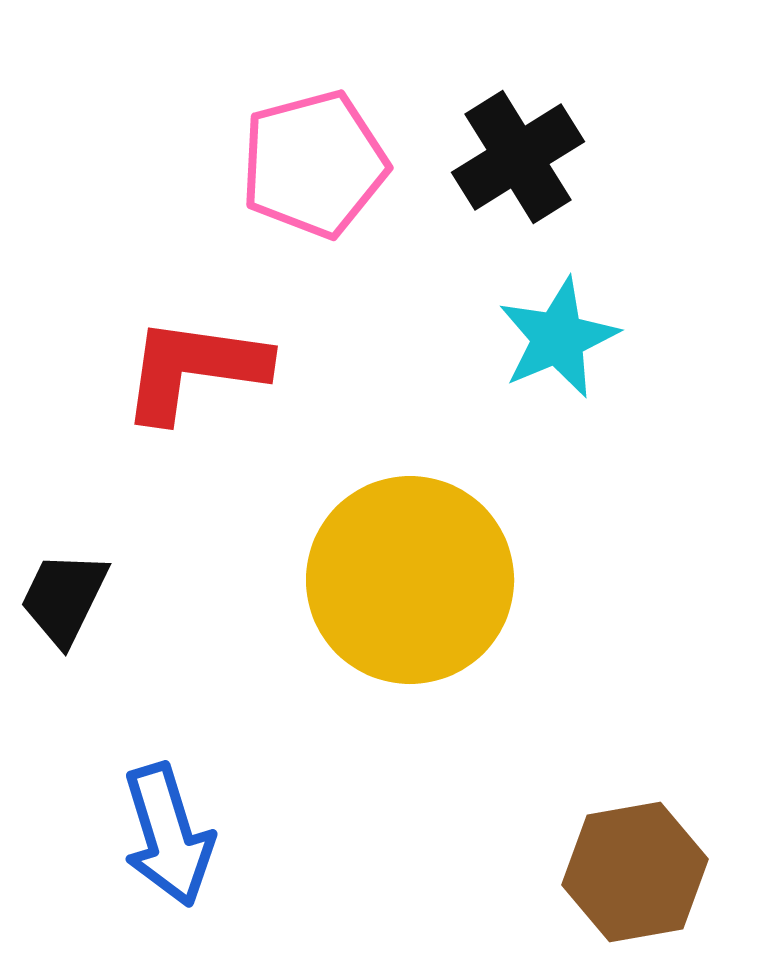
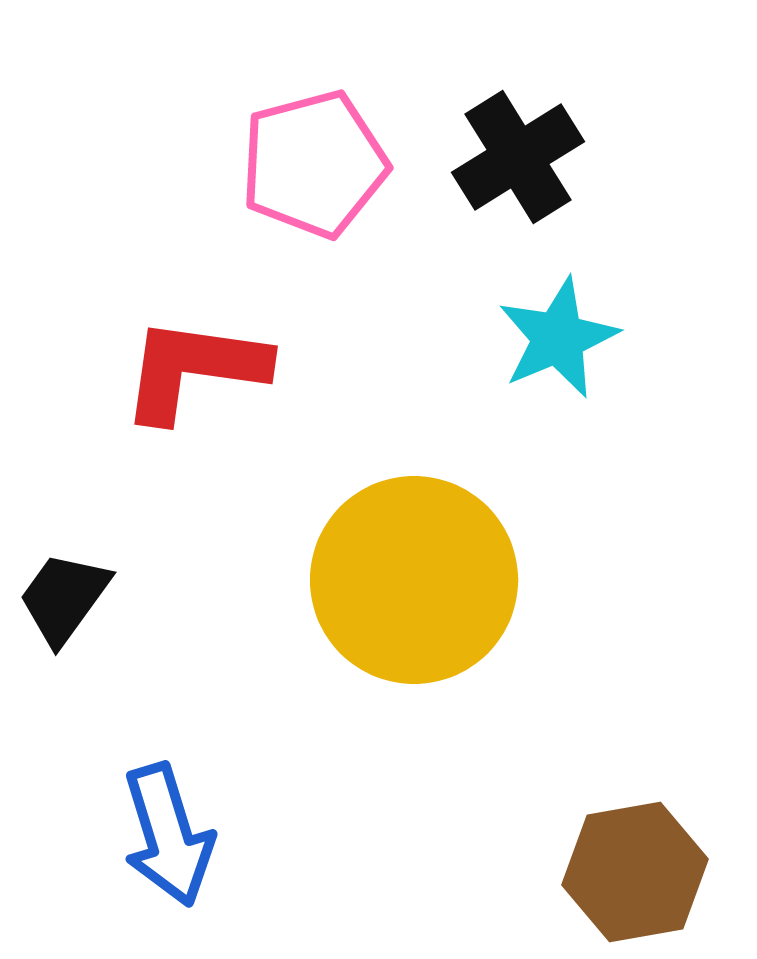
yellow circle: moved 4 px right
black trapezoid: rotated 10 degrees clockwise
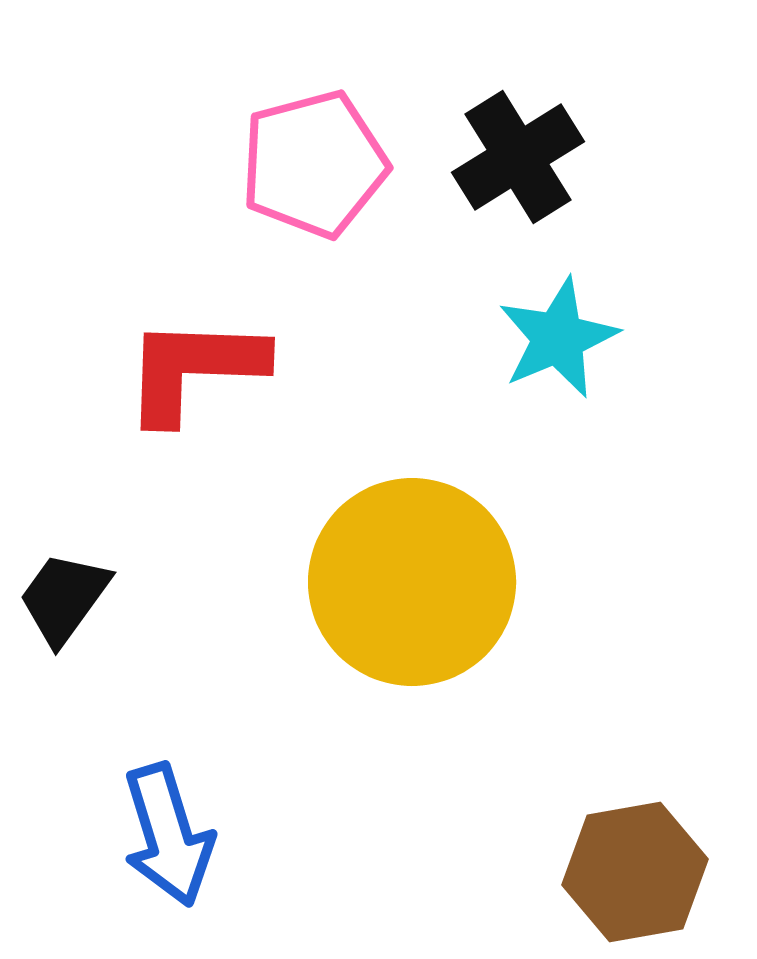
red L-shape: rotated 6 degrees counterclockwise
yellow circle: moved 2 px left, 2 px down
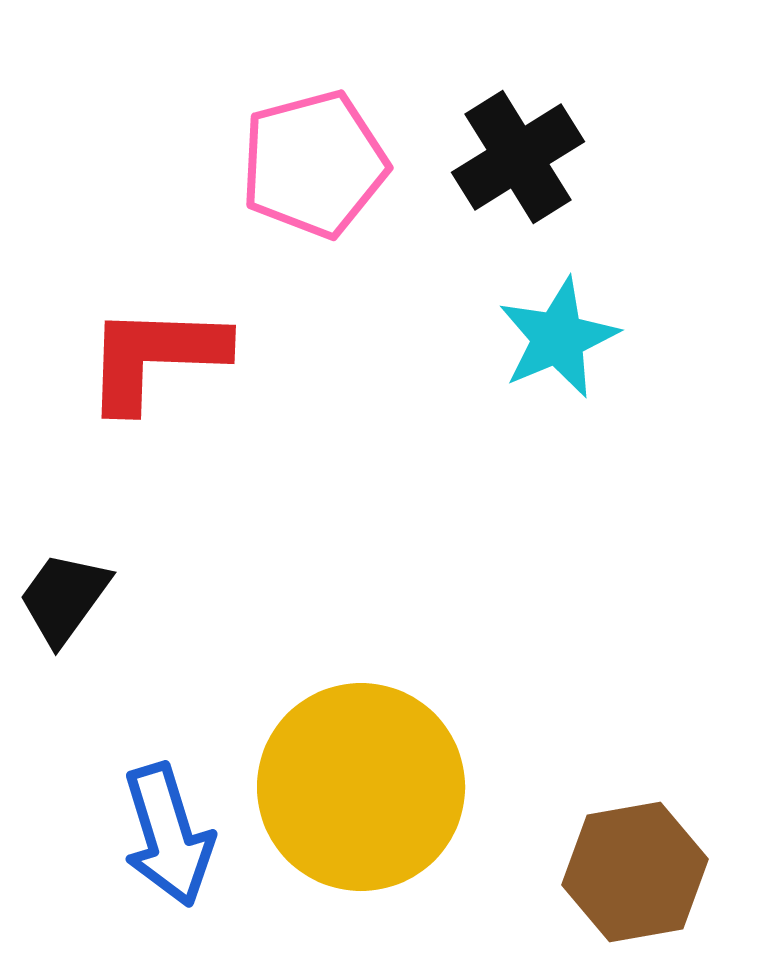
red L-shape: moved 39 px left, 12 px up
yellow circle: moved 51 px left, 205 px down
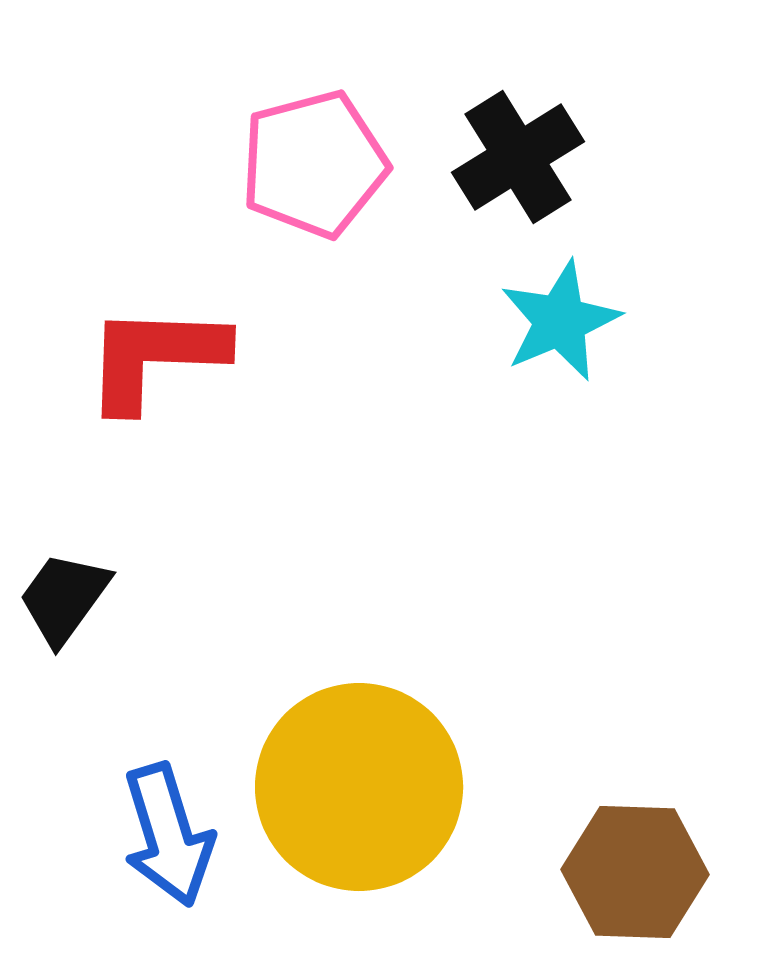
cyan star: moved 2 px right, 17 px up
yellow circle: moved 2 px left
brown hexagon: rotated 12 degrees clockwise
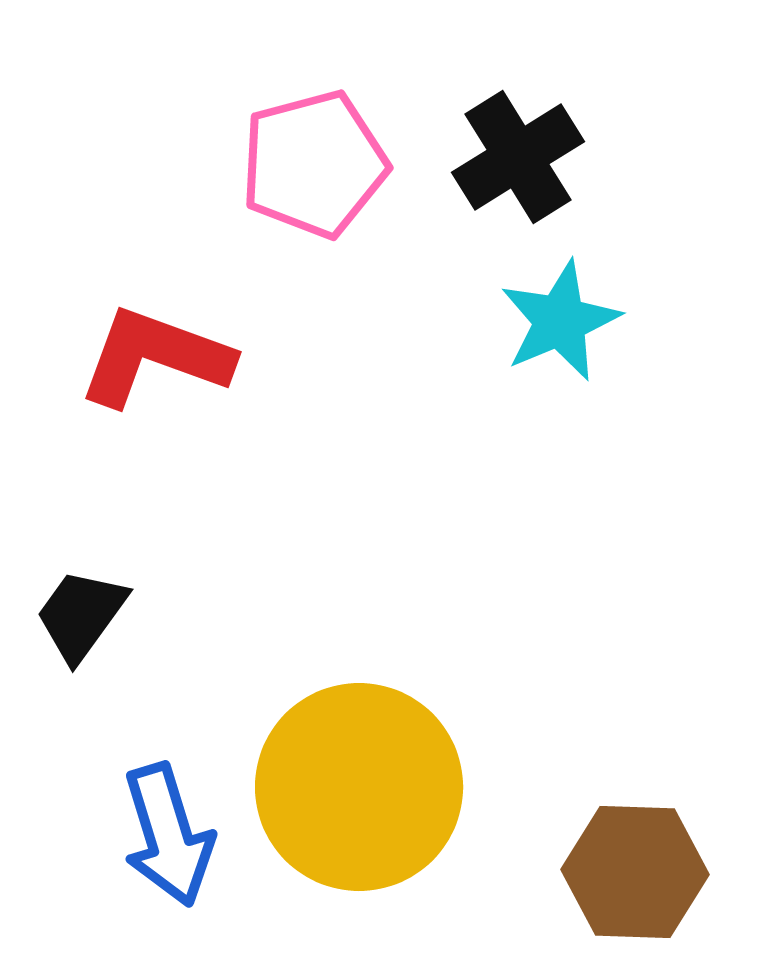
red L-shape: rotated 18 degrees clockwise
black trapezoid: moved 17 px right, 17 px down
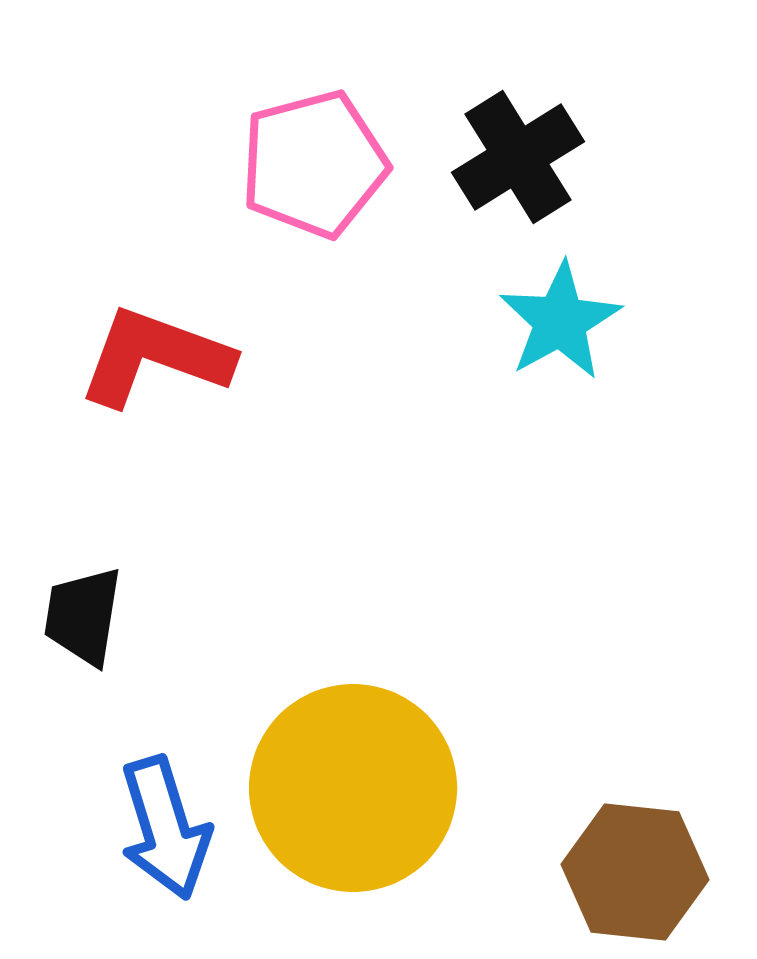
cyan star: rotated 6 degrees counterclockwise
black trapezoid: moved 2 px right, 1 px down; rotated 27 degrees counterclockwise
yellow circle: moved 6 px left, 1 px down
blue arrow: moved 3 px left, 7 px up
brown hexagon: rotated 4 degrees clockwise
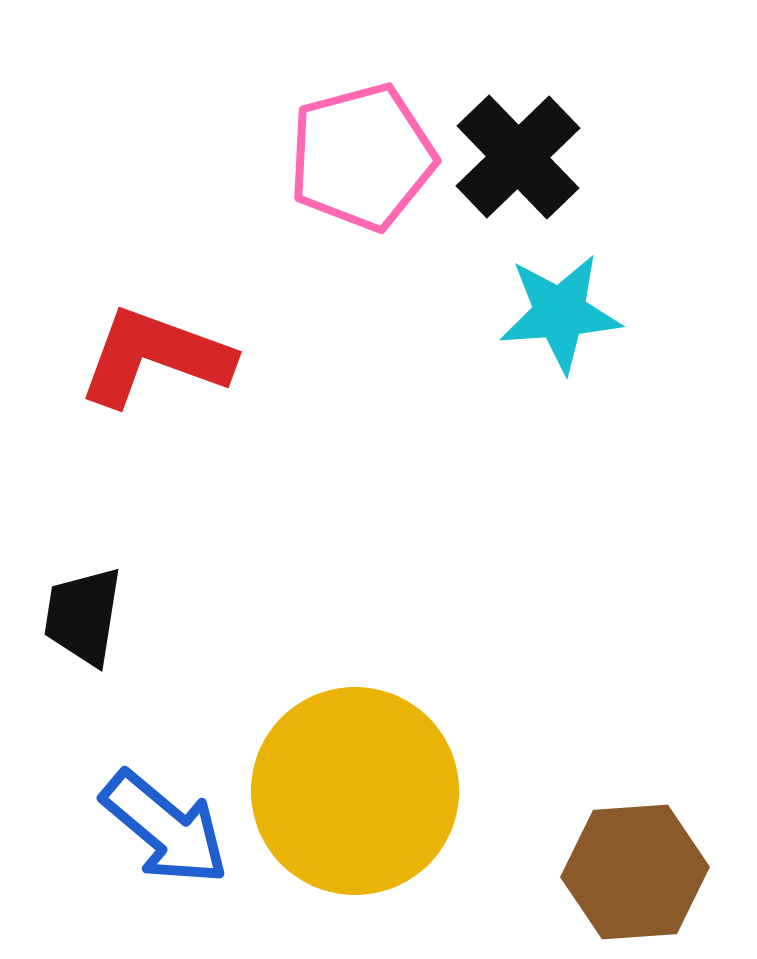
black cross: rotated 12 degrees counterclockwise
pink pentagon: moved 48 px right, 7 px up
cyan star: moved 8 px up; rotated 25 degrees clockwise
yellow circle: moved 2 px right, 3 px down
blue arrow: rotated 33 degrees counterclockwise
brown hexagon: rotated 10 degrees counterclockwise
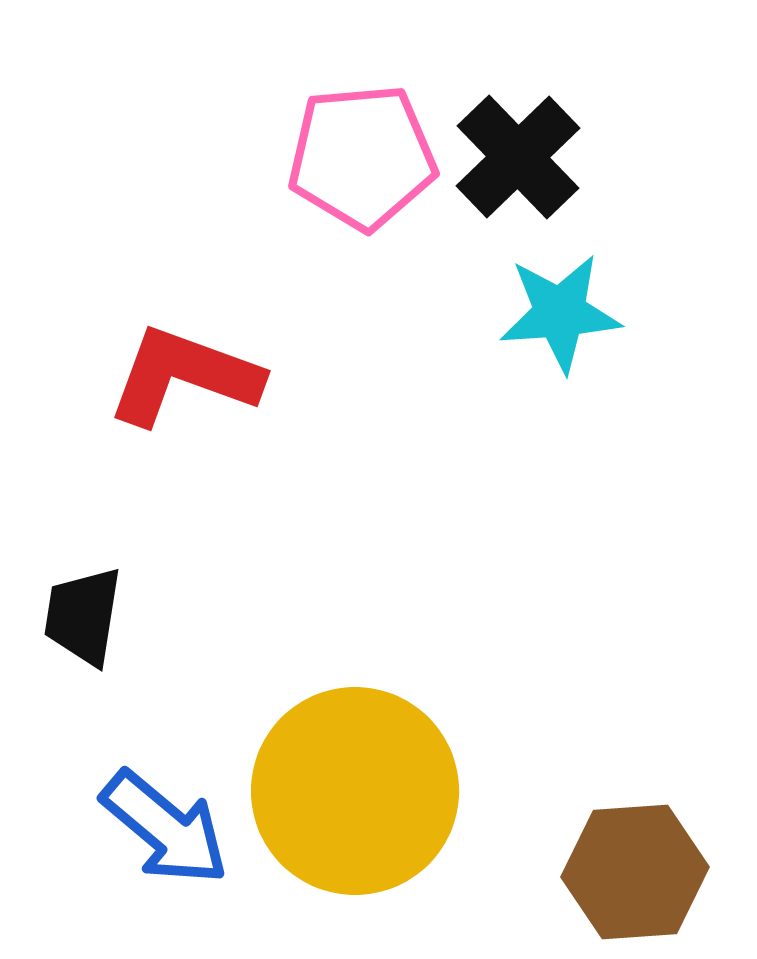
pink pentagon: rotated 10 degrees clockwise
red L-shape: moved 29 px right, 19 px down
